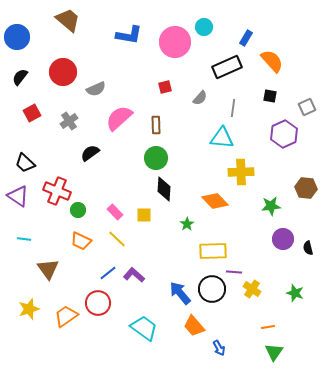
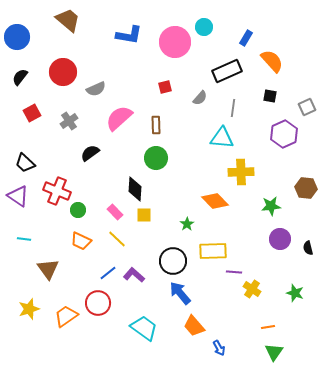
black rectangle at (227, 67): moved 4 px down
black diamond at (164, 189): moved 29 px left
purple circle at (283, 239): moved 3 px left
black circle at (212, 289): moved 39 px left, 28 px up
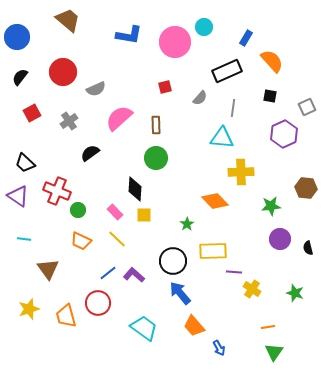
orange trapezoid at (66, 316): rotated 70 degrees counterclockwise
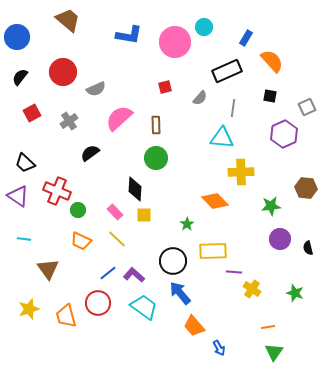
cyan trapezoid at (144, 328): moved 21 px up
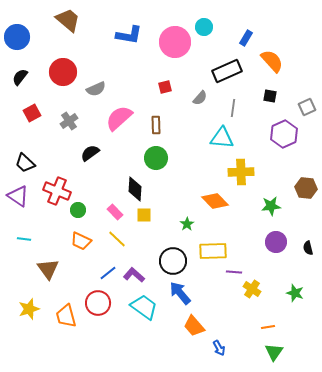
purple circle at (280, 239): moved 4 px left, 3 px down
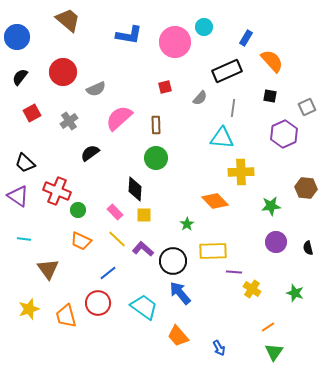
purple L-shape at (134, 275): moved 9 px right, 26 px up
orange trapezoid at (194, 326): moved 16 px left, 10 px down
orange line at (268, 327): rotated 24 degrees counterclockwise
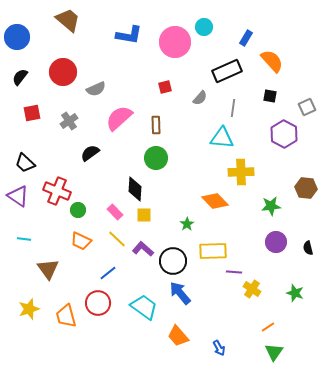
red square at (32, 113): rotated 18 degrees clockwise
purple hexagon at (284, 134): rotated 8 degrees counterclockwise
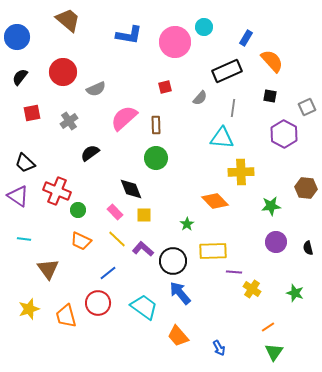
pink semicircle at (119, 118): moved 5 px right
black diamond at (135, 189): moved 4 px left; rotated 25 degrees counterclockwise
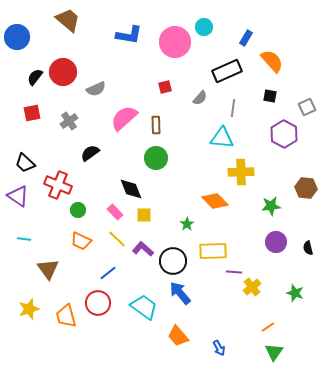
black semicircle at (20, 77): moved 15 px right
red cross at (57, 191): moved 1 px right, 6 px up
yellow cross at (252, 289): moved 2 px up; rotated 18 degrees clockwise
